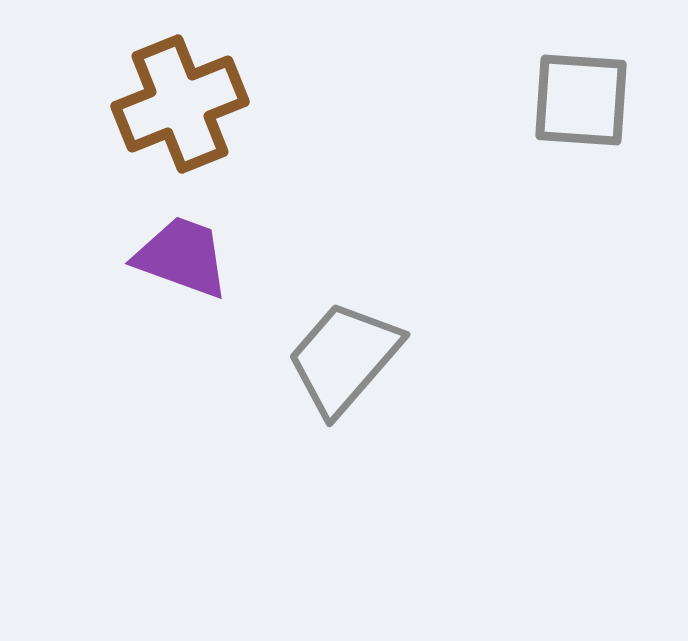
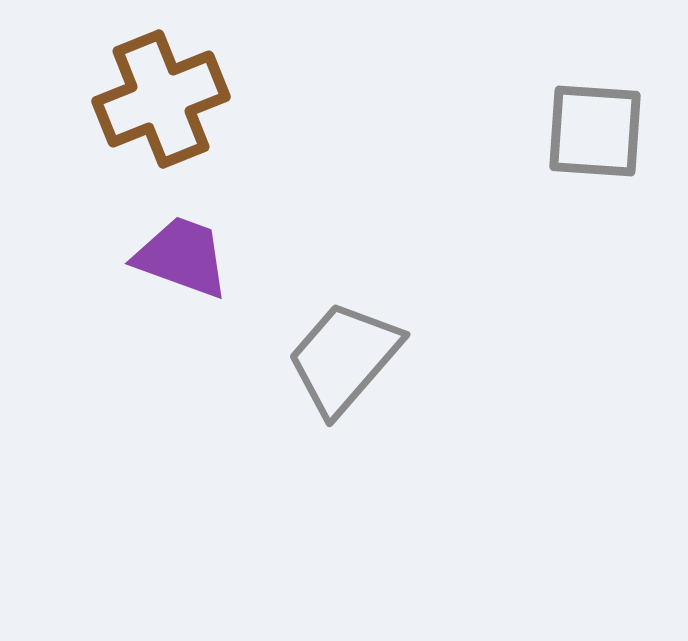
gray square: moved 14 px right, 31 px down
brown cross: moved 19 px left, 5 px up
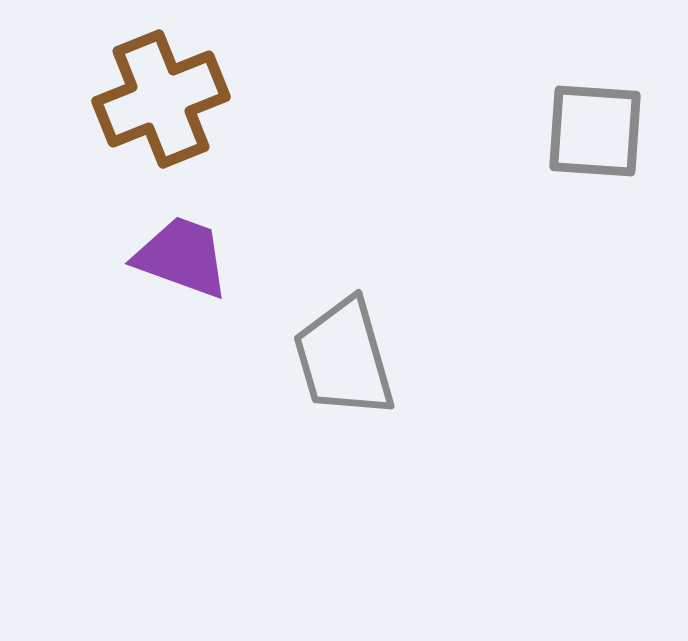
gray trapezoid: rotated 57 degrees counterclockwise
